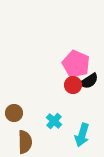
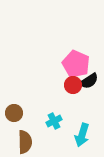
cyan cross: rotated 21 degrees clockwise
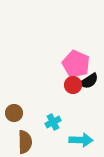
cyan cross: moved 1 px left, 1 px down
cyan arrow: moved 1 px left, 5 px down; rotated 105 degrees counterclockwise
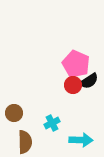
cyan cross: moved 1 px left, 1 px down
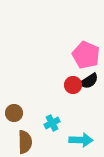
pink pentagon: moved 10 px right, 9 px up
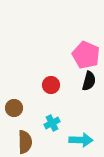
black semicircle: rotated 42 degrees counterclockwise
red circle: moved 22 px left
brown circle: moved 5 px up
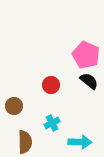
black semicircle: rotated 66 degrees counterclockwise
brown circle: moved 2 px up
cyan arrow: moved 1 px left, 2 px down
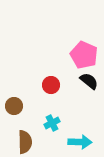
pink pentagon: moved 2 px left
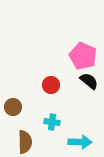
pink pentagon: moved 1 px left, 1 px down
brown circle: moved 1 px left, 1 px down
cyan cross: moved 1 px up; rotated 35 degrees clockwise
